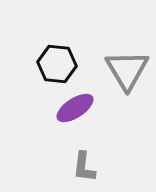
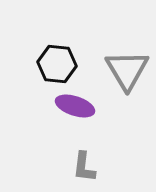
purple ellipse: moved 2 px up; rotated 51 degrees clockwise
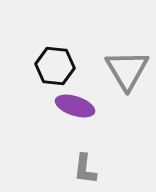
black hexagon: moved 2 px left, 2 px down
gray L-shape: moved 1 px right, 2 px down
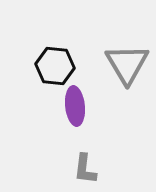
gray triangle: moved 6 px up
purple ellipse: rotated 66 degrees clockwise
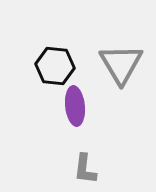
gray triangle: moved 6 px left
